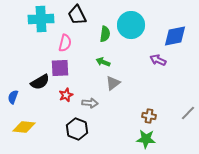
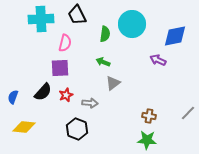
cyan circle: moved 1 px right, 1 px up
black semicircle: moved 3 px right, 10 px down; rotated 18 degrees counterclockwise
green star: moved 1 px right, 1 px down
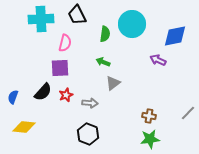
black hexagon: moved 11 px right, 5 px down
green star: moved 3 px right, 1 px up; rotated 12 degrees counterclockwise
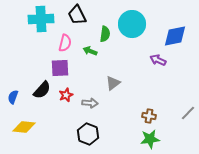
green arrow: moved 13 px left, 11 px up
black semicircle: moved 1 px left, 2 px up
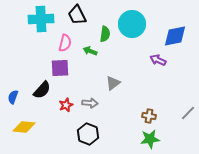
red star: moved 10 px down
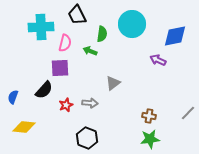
cyan cross: moved 8 px down
green semicircle: moved 3 px left
black semicircle: moved 2 px right
black hexagon: moved 1 px left, 4 px down
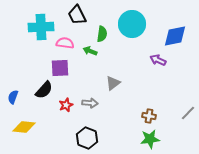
pink semicircle: rotated 96 degrees counterclockwise
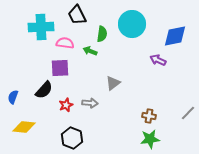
black hexagon: moved 15 px left
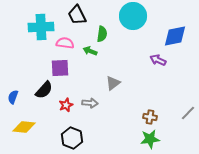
cyan circle: moved 1 px right, 8 px up
brown cross: moved 1 px right, 1 px down
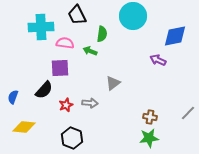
green star: moved 1 px left, 1 px up
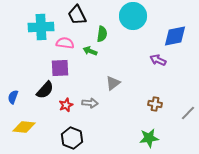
black semicircle: moved 1 px right
brown cross: moved 5 px right, 13 px up
